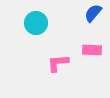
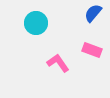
pink rectangle: rotated 18 degrees clockwise
pink L-shape: rotated 60 degrees clockwise
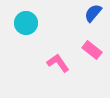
cyan circle: moved 10 px left
pink rectangle: rotated 18 degrees clockwise
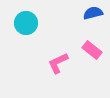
blue semicircle: rotated 36 degrees clockwise
pink L-shape: rotated 80 degrees counterclockwise
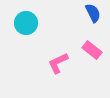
blue semicircle: rotated 78 degrees clockwise
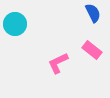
cyan circle: moved 11 px left, 1 px down
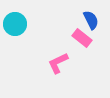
blue semicircle: moved 2 px left, 7 px down
pink rectangle: moved 10 px left, 12 px up
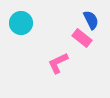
cyan circle: moved 6 px right, 1 px up
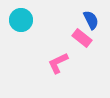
cyan circle: moved 3 px up
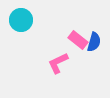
blue semicircle: moved 3 px right, 22 px down; rotated 42 degrees clockwise
pink rectangle: moved 4 px left, 2 px down
